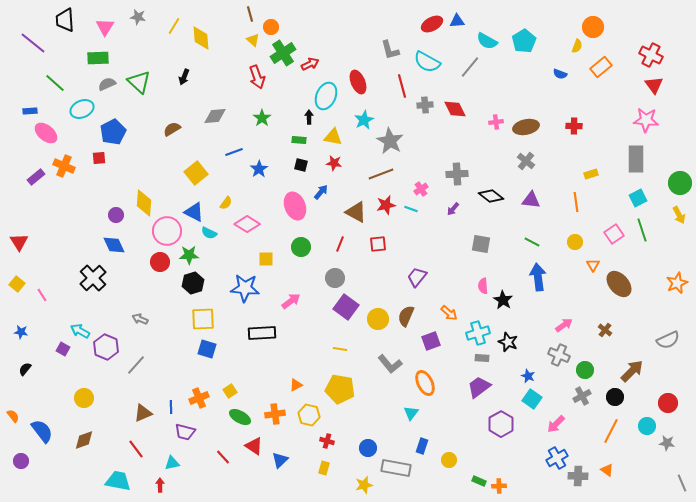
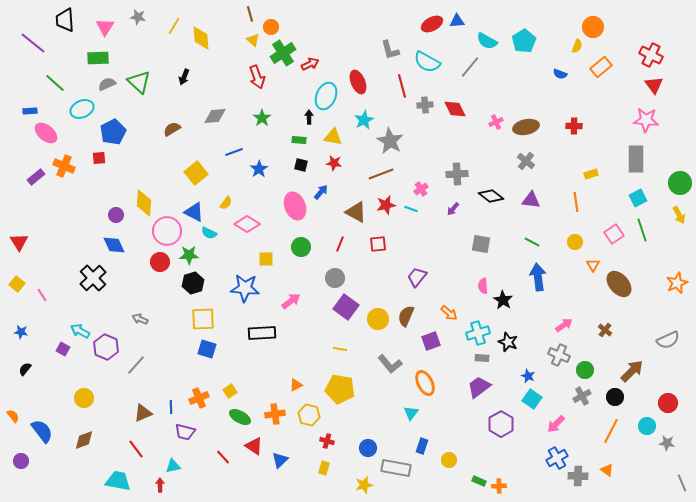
pink cross at (496, 122): rotated 16 degrees counterclockwise
cyan triangle at (172, 463): moved 1 px right, 3 px down
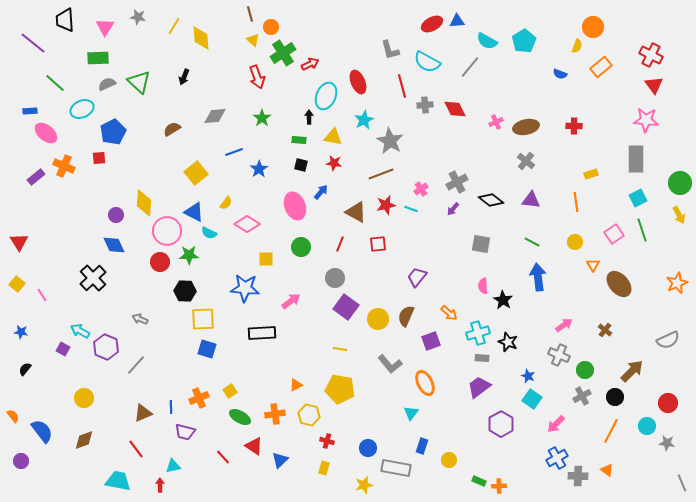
gray cross at (457, 174): moved 8 px down; rotated 25 degrees counterclockwise
black diamond at (491, 196): moved 4 px down
black hexagon at (193, 283): moved 8 px left, 8 px down; rotated 20 degrees clockwise
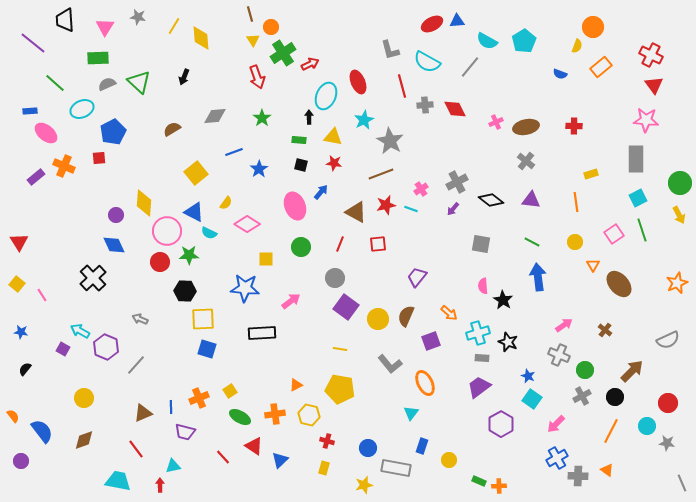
yellow triangle at (253, 40): rotated 16 degrees clockwise
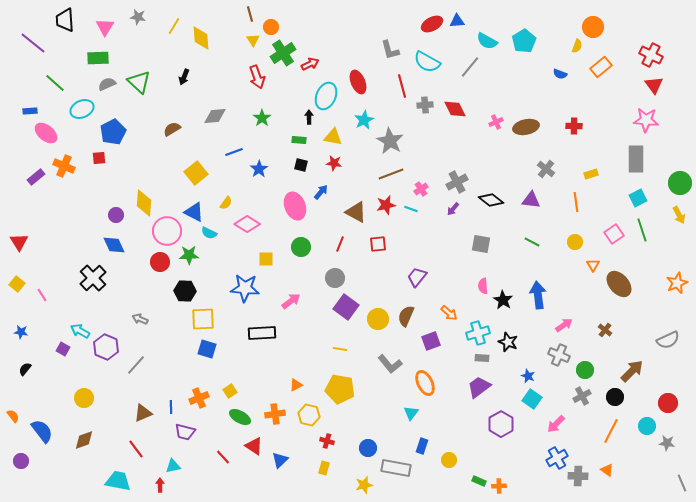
gray cross at (526, 161): moved 20 px right, 8 px down
brown line at (381, 174): moved 10 px right
blue arrow at (538, 277): moved 18 px down
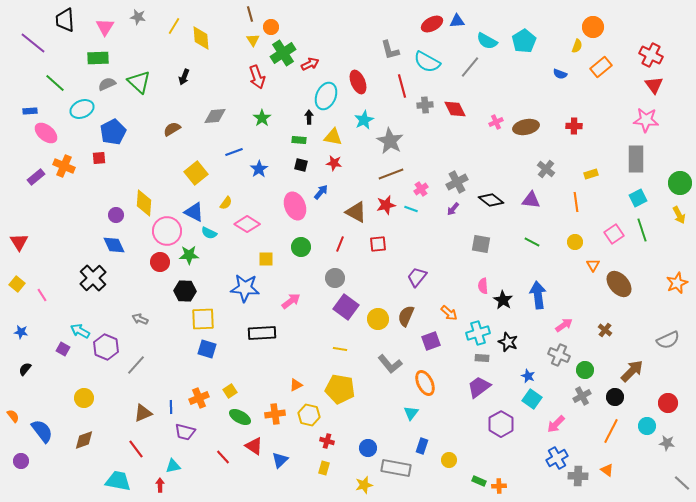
gray line at (682, 483): rotated 24 degrees counterclockwise
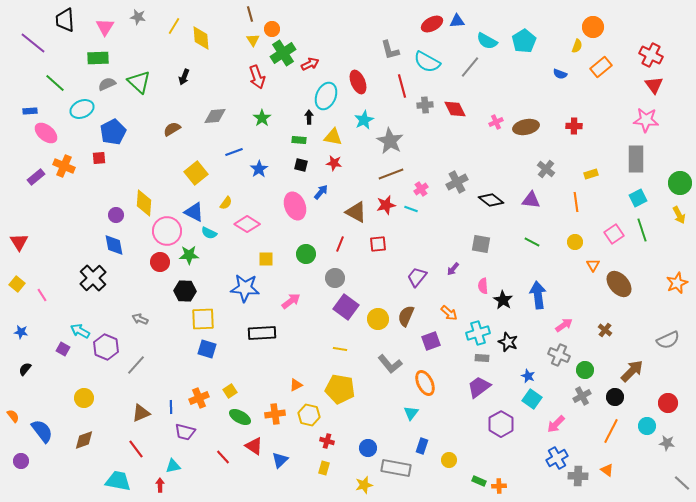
orange circle at (271, 27): moved 1 px right, 2 px down
purple arrow at (453, 209): moved 60 px down
blue diamond at (114, 245): rotated 15 degrees clockwise
green circle at (301, 247): moved 5 px right, 7 px down
brown triangle at (143, 413): moved 2 px left
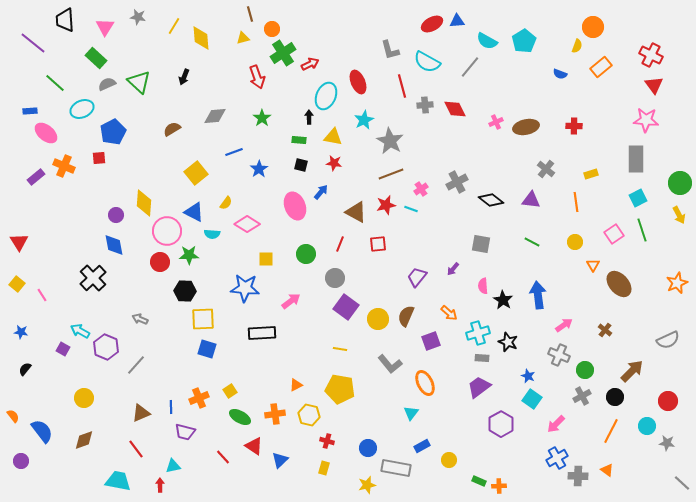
yellow triangle at (253, 40): moved 10 px left, 2 px up; rotated 48 degrees clockwise
green rectangle at (98, 58): moved 2 px left; rotated 45 degrees clockwise
cyan semicircle at (209, 233): moved 3 px right, 1 px down; rotated 21 degrees counterclockwise
red circle at (668, 403): moved 2 px up
blue rectangle at (422, 446): rotated 42 degrees clockwise
yellow star at (364, 485): moved 3 px right
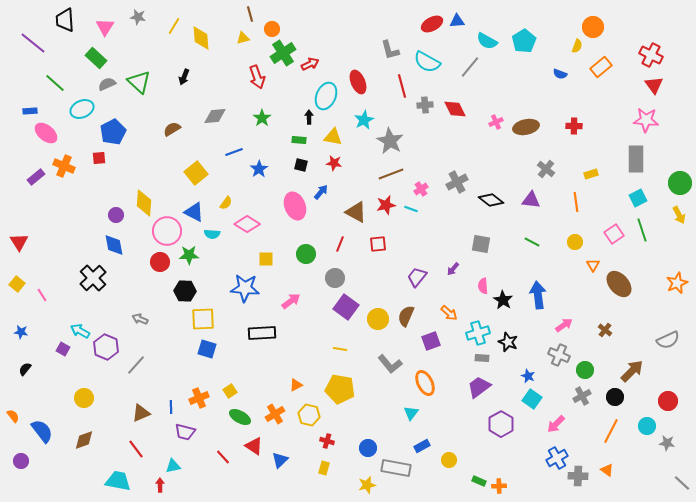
orange cross at (275, 414): rotated 24 degrees counterclockwise
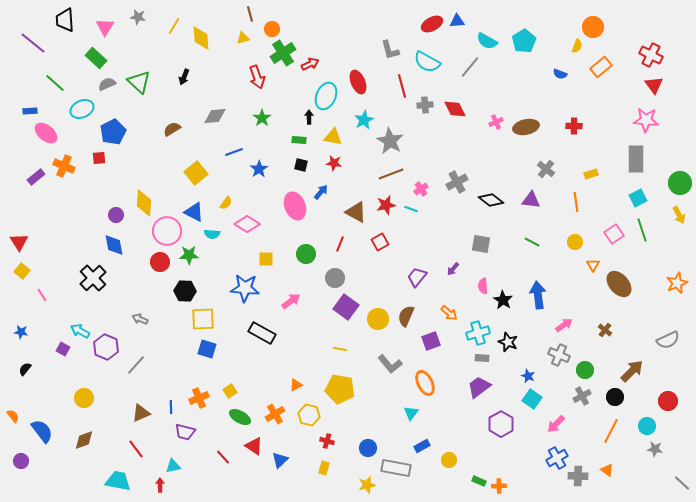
red square at (378, 244): moved 2 px right, 2 px up; rotated 24 degrees counterclockwise
yellow square at (17, 284): moved 5 px right, 13 px up
black rectangle at (262, 333): rotated 32 degrees clockwise
gray star at (667, 443): moved 12 px left, 6 px down
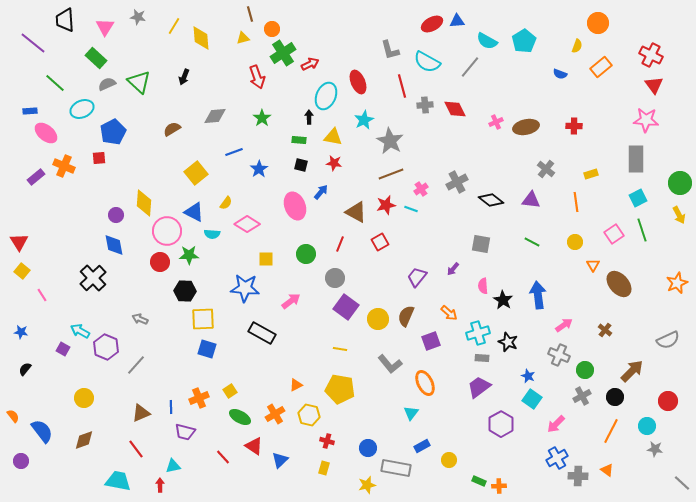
orange circle at (593, 27): moved 5 px right, 4 px up
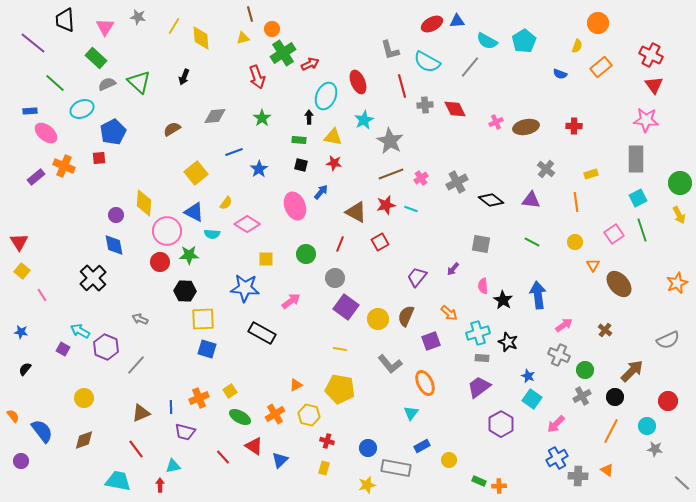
pink cross at (421, 189): moved 11 px up
